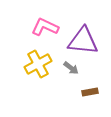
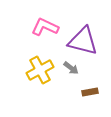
purple triangle: rotated 8 degrees clockwise
yellow cross: moved 2 px right, 6 px down
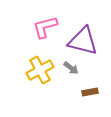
pink L-shape: rotated 40 degrees counterclockwise
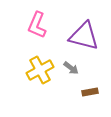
pink L-shape: moved 8 px left, 2 px up; rotated 52 degrees counterclockwise
purple triangle: moved 1 px right, 5 px up
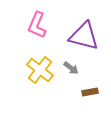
yellow cross: rotated 24 degrees counterclockwise
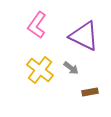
pink L-shape: rotated 12 degrees clockwise
purple triangle: rotated 12 degrees clockwise
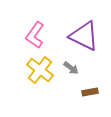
pink L-shape: moved 2 px left, 10 px down
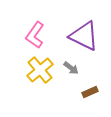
yellow cross: rotated 12 degrees clockwise
brown rectangle: rotated 14 degrees counterclockwise
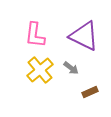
pink L-shape: rotated 28 degrees counterclockwise
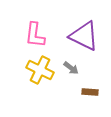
yellow cross: rotated 24 degrees counterclockwise
brown rectangle: rotated 28 degrees clockwise
